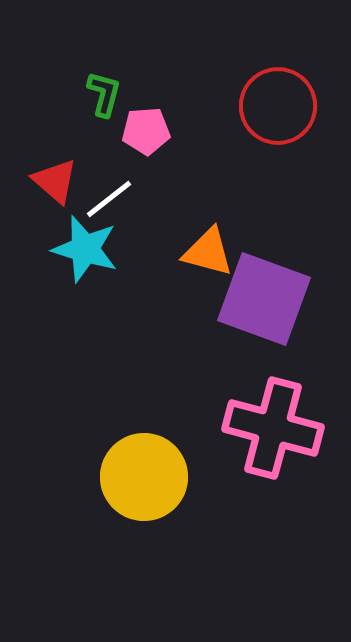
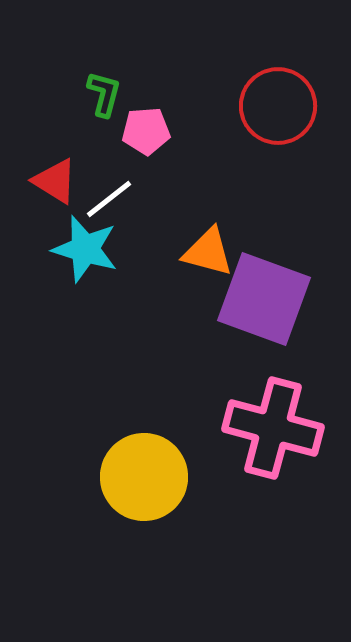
red triangle: rotated 9 degrees counterclockwise
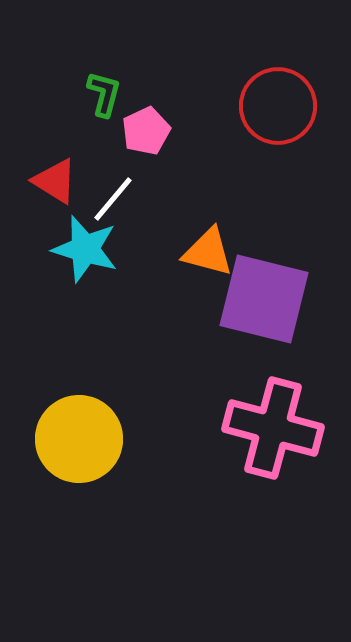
pink pentagon: rotated 21 degrees counterclockwise
white line: moved 4 px right; rotated 12 degrees counterclockwise
purple square: rotated 6 degrees counterclockwise
yellow circle: moved 65 px left, 38 px up
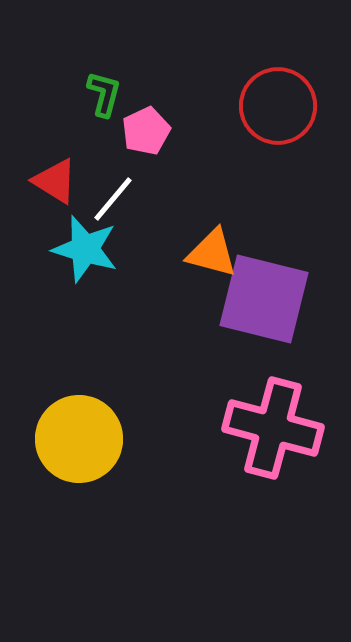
orange triangle: moved 4 px right, 1 px down
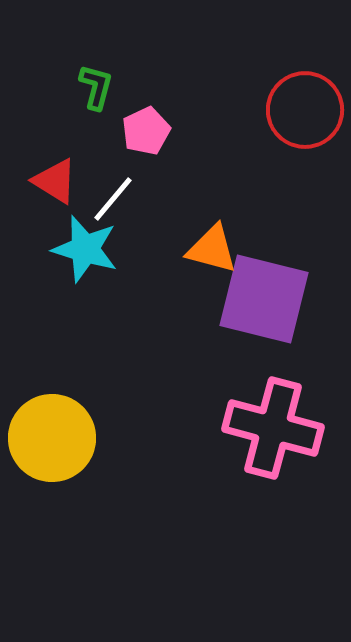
green L-shape: moved 8 px left, 7 px up
red circle: moved 27 px right, 4 px down
orange triangle: moved 4 px up
yellow circle: moved 27 px left, 1 px up
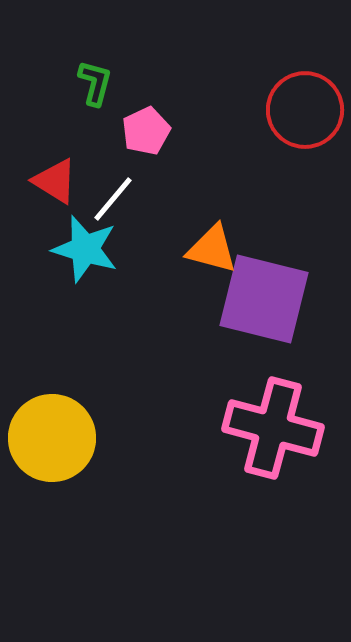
green L-shape: moved 1 px left, 4 px up
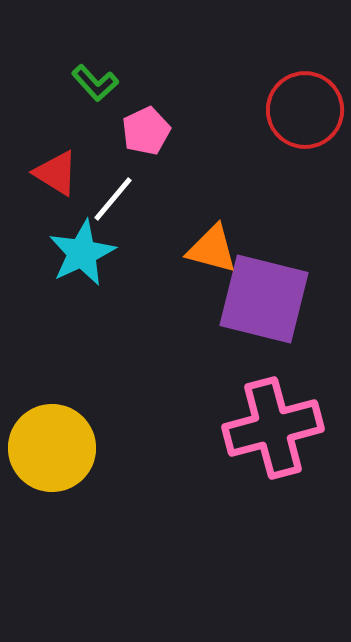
green L-shape: rotated 123 degrees clockwise
red triangle: moved 1 px right, 8 px up
cyan star: moved 3 px left, 4 px down; rotated 30 degrees clockwise
pink cross: rotated 30 degrees counterclockwise
yellow circle: moved 10 px down
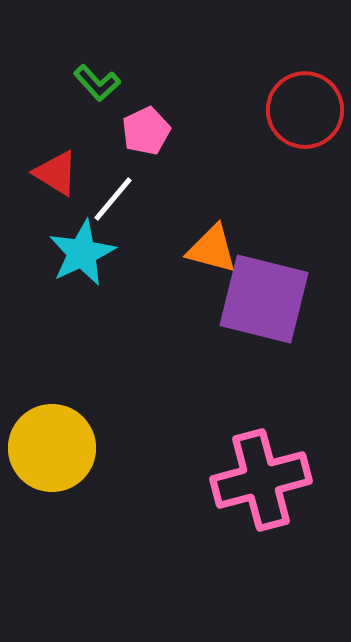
green L-shape: moved 2 px right
pink cross: moved 12 px left, 52 px down
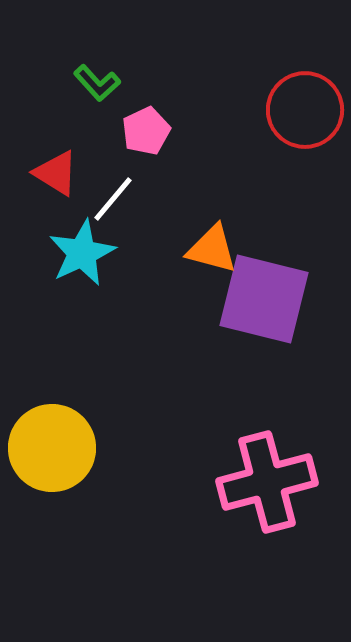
pink cross: moved 6 px right, 2 px down
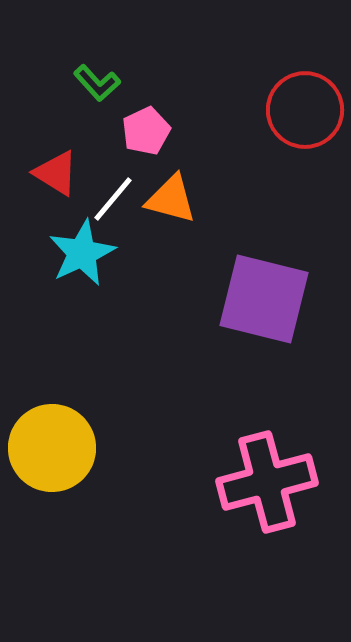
orange triangle: moved 41 px left, 50 px up
